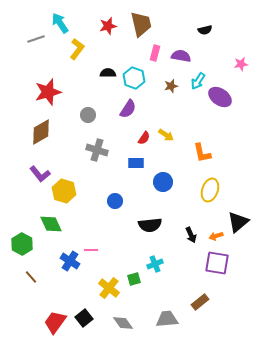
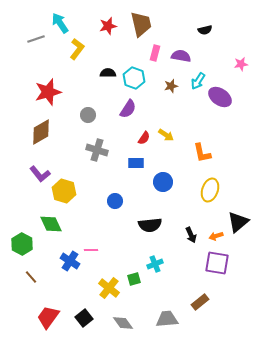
red trapezoid at (55, 322): moved 7 px left, 5 px up
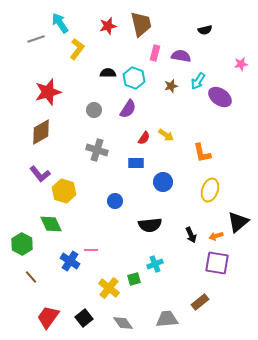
gray circle at (88, 115): moved 6 px right, 5 px up
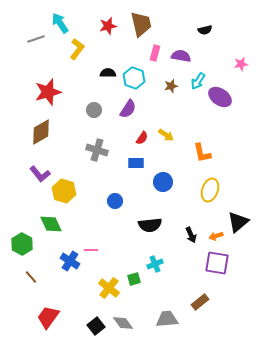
red semicircle at (144, 138): moved 2 px left
black square at (84, 318): moved 12 px right, 8 px down
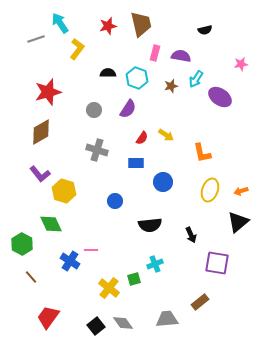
cyan hexagon at (134, 78): moved 3 px right
cyan arrow at (198, 81): moved 2 px left, 2 px up
orange arrow at (216, 236): moved 25 px right, 45 px up
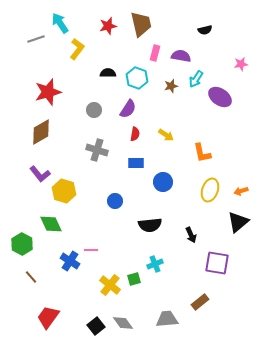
red semicircle at (142, 138): moved 7 px left, 4 px up; rotated 24 degrees counterclockwise
yellow cross at (109, 288): moved 1 px right, 3 px up
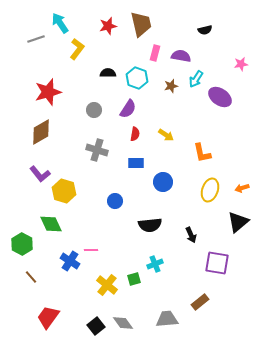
orange arrow at (241, 191): moved 1 px right, 3 px up
yellow cross at (110, 285): moved 3 px left
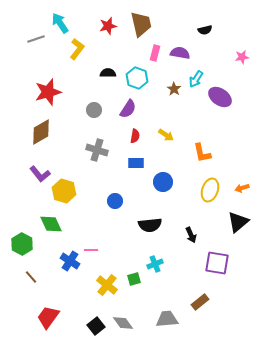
purple semicircle at (181, 56): moved 1 px left, 3 px up
pink star at (241, 64): moved 1 px right, 7 px up
brown star at (171, 86): moved 3 px right, 3 px down; rotated 24 degrees counterclockwise
red semicircle at (135, 134): moved 2 px down
